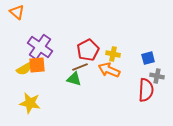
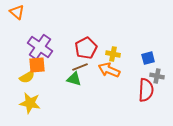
red pentagon: moved 2 px left, 2 px up
yellow semicircle: moved 3 px right, 8 px down
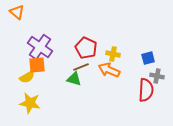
red pentagon: rotated 20 degrees counterclockwise
brown line: moved 1 px right
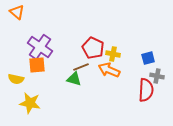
red pentagon: moved 7 px right
yellow semicircle: moved 11 px left, 2 px down; rotated 42 degrees clockwise
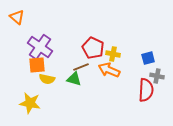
orange triangle: moved 5 px down
yellow semicircle: moved 31 px right
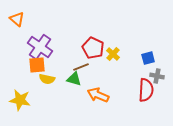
orange triangle: moved 2 px down
yellow cross: rotated 32 degrees clockwise
orange arrow: moved 11 px left, 25 px down
yellow star: moved 10 px left, 3 px up
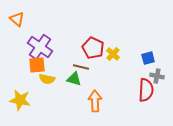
brown line: rotated 35 degrees clockwise
orange arrow: moved 3 px left, 6 px down; rotated 65 degrees clockwise
